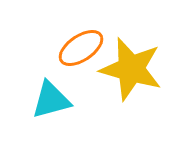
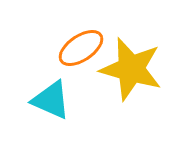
cyan triangle: rotated 39 degrees clockwise
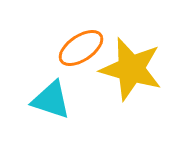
cyan triangle: rotated 6 degrees counterclockwise
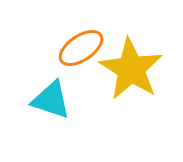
yellow star: rotated 16 degrees clockwise
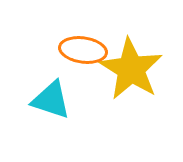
orange ellipse: moved 2 px right, 2 px down; rotated 42 degrees clockwise
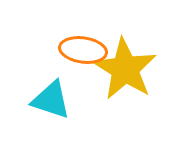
yellow star: moved 6 px left
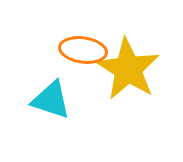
yellow star: moved 3 px right
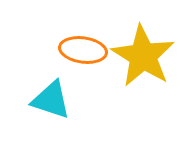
yellow star: moved 15 px right, 13 px up
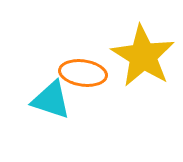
orange ellipse: moved 23 px down
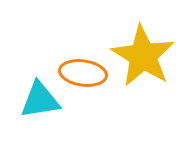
cyan triangle: moved 11 px left; rotated 27 degrees counterclockwise
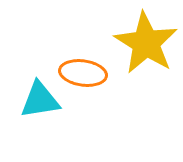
yellow star: moved 3 px right, 13 px up
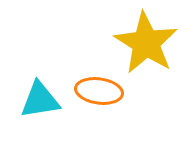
orange ellipse: moved 16 px right, 18 px down
